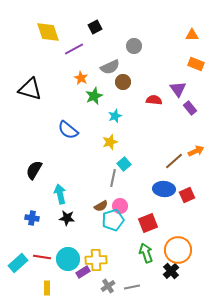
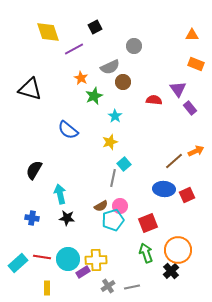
cyan star at (115, 116): rotated 16 degrees counterclockwise
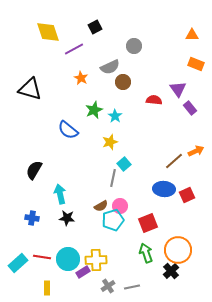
green star at (94, 96): moved 14 px down
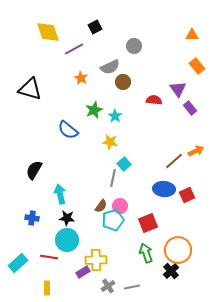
orange rectangle at (196, 64): moved 1 px right, 2 px down; rotated 28 degrees clockwise
yellow star at (110, 142): rotated 28 degrees clockwise
brown semicircle at (101, 206): rotated 24 degrees counterclockwise
red line at (42, 257): moved 7 px right
cyan circle at (68, 259): moved 1 px left, 19 px up
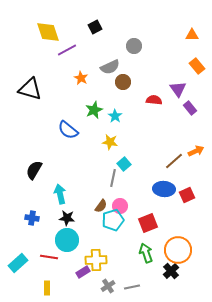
purple line at (74, 49): moved 7 px left, 1 px down
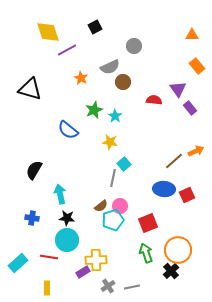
brown semicircle at (101, 206): rotated 16 degrees clockwise
